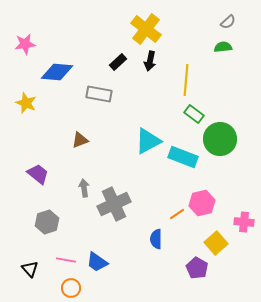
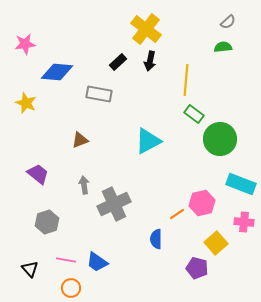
cyan rectangle: moved 58 px right, 27 px down
gray arrow: moved 3 px up
purple pentagon: rotated 15 degrees counterclockwise
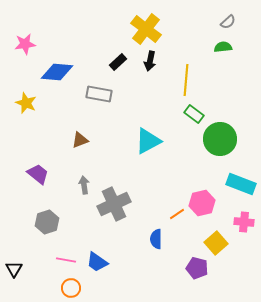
black triangle: moved 16 px left; rotated 12 degrees clockwise
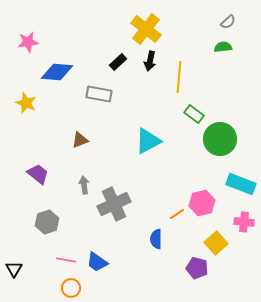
pink star: moved 3 px right, 2 px up
yellow line: moved 7 px left, 3 px up
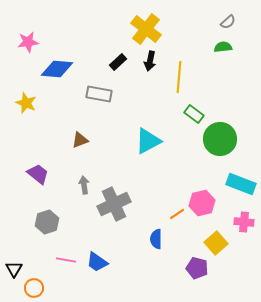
blue diamond: moved 3 px up
orange circle: moved 37 px left
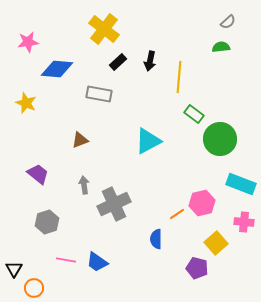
yellow cross: moved 42 px left
green semicircle: moved 2 px left
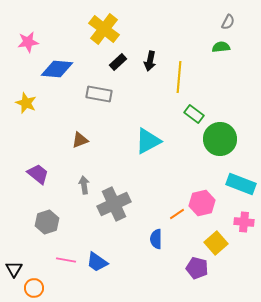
gray semicircle: rotated 21 degrees counterclockwise
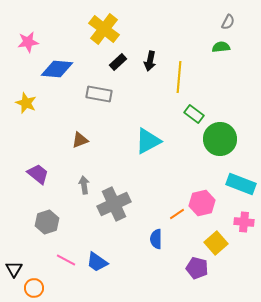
pink line: rotated 18 degrees clockwise
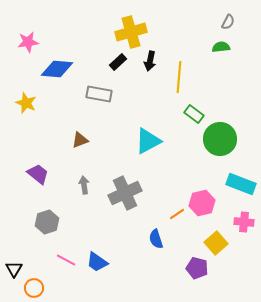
yellow cross: moved 27 px right, 3 px down; rotated 36 degrees clockwise
gray cross: moved 11 px right, 11 px up
blue semicircle: rotated 18 degrees counterclockwise
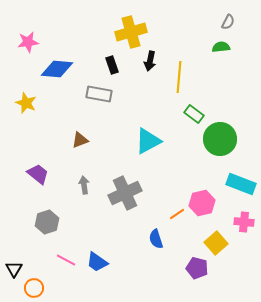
black rectangle: moved 6 px left, 3 px down; rotated 66 degrees counterclockwise
